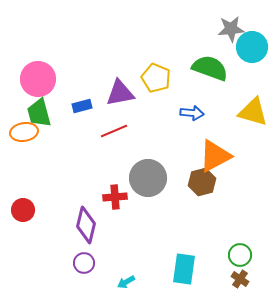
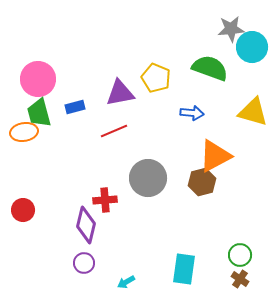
blue rectangle: moved 7 px left, 1 px down
red cross: moved 10 px left, 3 px down
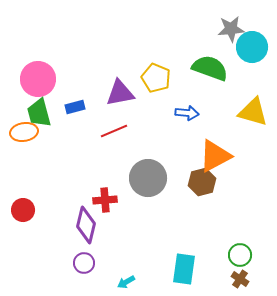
blue arrow: moved 5 px left
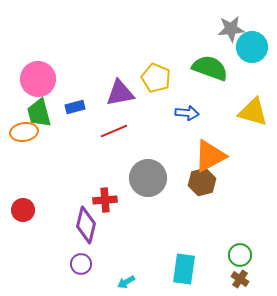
orange triangle: moved 5 px left
purple circle: moved 3 px left, 1 px down
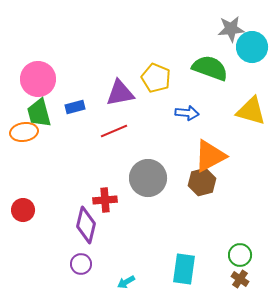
yellow triangle: moved 2 px left, 1 px up
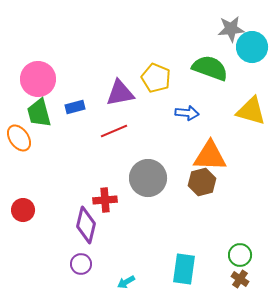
orange ellipse: moved 5 px left, 6 px down; rotated 64 degrees clockwise
orange triangle: rotated 30 degrees clockwise
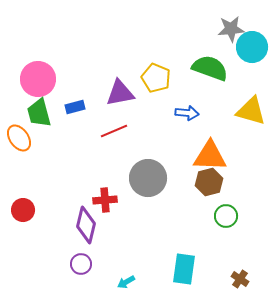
brown hexagon: moved 7 px right
green circle: moved 14 px left, 39 px up
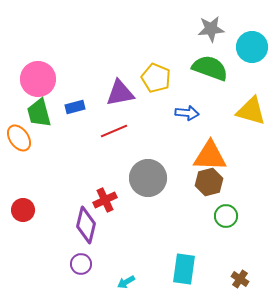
gray star: moved 20 px left
red cross: rotated 20 degrees counterclockwise
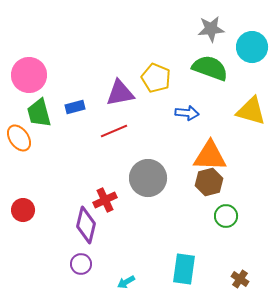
pink circle: moved 9 px left, 4 px up
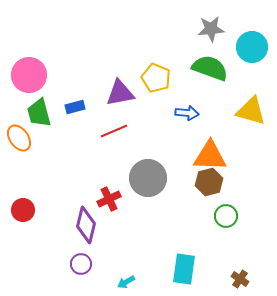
red cross: moved 4 px right, 1 px up
